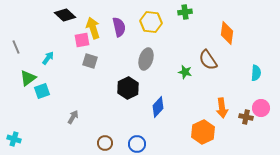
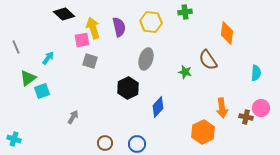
black diamond: moved 1 px left, 1 px up
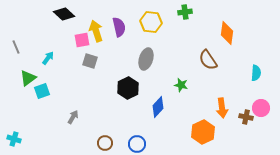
yellow arrow: moved 3 px right, 3 px down
green star: moved 4 px left, 13 px down
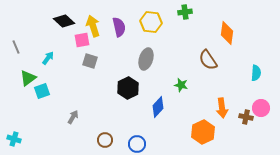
black diamond: moved 7 px down
yellow arrow: moved 3 px left, 5 px up
brown circle: moved 3 px up
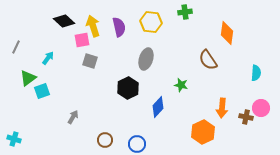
gray line: rotated 48 degrees clockwise
orange arrow: rotated 12 degrees clockwise
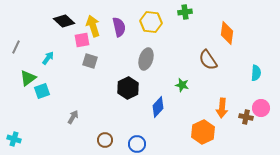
green star: moved 1 px right
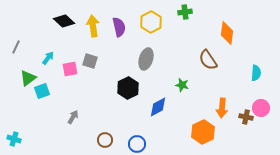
yellow hexagon: rotated 25 degrees clockwise
yellow arrow: rotated 10 degrees clockwise
pink square: moved 12 px left, 29 px down
blue diamond: rotated 20 degrees clockwise
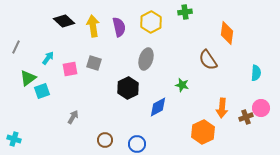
gray square: moved 4 px right, 2 px down
brown cross: rotated 32 degrees counterclockwise
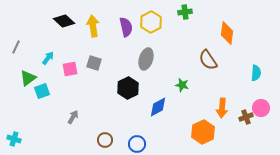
purple semicircle: moved 7 px right
